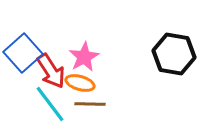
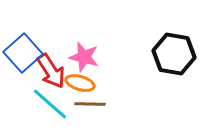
pink star: rotated 28 degrees counterclockwise
cyan line: rotated 12 degrees counterclockwise
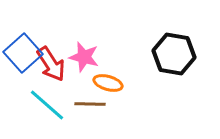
red arrow: moved 7 px up
orange ellipse: moved 28 px right
cyan line: moved 3 px left, 1 px down
